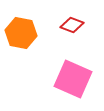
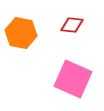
red diamond: rotated 15 degrees counterclockwise
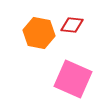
orange hexagon: moved 18 px right
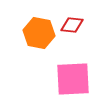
pink square: rotated 27 degrees counterclockwise
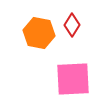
red diamond: rotated 65 degrees counterclockwise
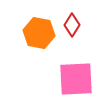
pink square: moved 3 px right
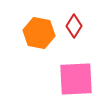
red diamond: moved 2 px right, 1 px down
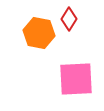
red diamond: moved 5 px left, 7 px up
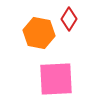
pink square: moved 20 px left
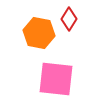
pink square: rotated 9 degrees clockwise
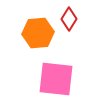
orange hexagon: moved 1 px left; rotated 16 degrees counterclockwise
